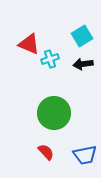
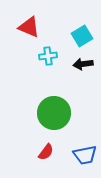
red triangle: moved 17 px up
cyan cross: moved 2 px left, 3 px up; rotated 12 degrees clockwise
red semicircle: rotated 78 degrees clockwise
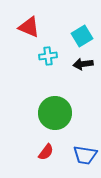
green circle: moved 1 px right
blue trapezoid: rotated 20 degrees clockwise
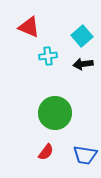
cyan square: rotated 10 degrees counterclockwise
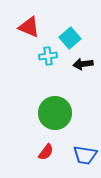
cyan square: moved 12 px left, 2 px down
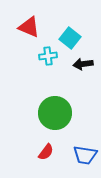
cyan square: rotated 10 degrees counterclockwise
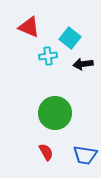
red semicircle: rotated 66 degrees counterclockwise
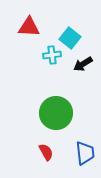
red triangle: rotated 20 degrees counterclockwise
cyan cross: moved 4 px right, 1 px up
black arrow: rotated 24 degrees counterclockwise
green circle: moved 1 px right
blue trapezoid: moved 2 px up; rotated 105 degrees counterclockwise
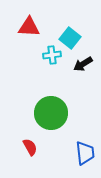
green circle: moved 5 px left
red semicircle: moved 16 px left, 5 px up
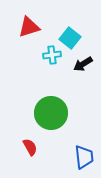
red triangle: rotated 20 degrees counterclockwise
blue trapezoid: moved 1 px left, 4 px down
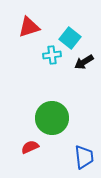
black arrow: moved 1 px right, 2 px up
green circle: moved 1 px right, 5 px down
red semicircle: rotated 84 degrees counterclockwise
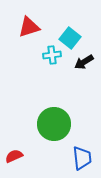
green circle: moved 2 px right, 6 px down
red semicircle: moved 16 px left, 9 px down
blue trapezoid: moved 2 px left, 1 px down
